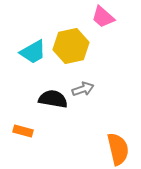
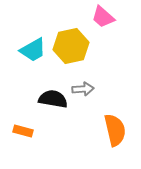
cyan trapezoid: moved 2 px up
gray arrow: rotated 15 degrees clockwise
orange semicircle: moved 3 px left, 19 px up
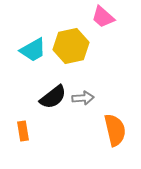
gray arrow: moved 9 px down
black semicircle: moved 2 px up; rotated 132 degrees clockwise
orange rectangle: rotated 66 degrees clockwise
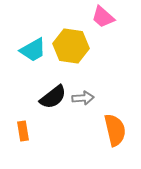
yellow hexagon: rotated 20 degrees clockwise
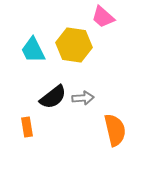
yellow hexagon: moved 3 px right, 1 px up
cyan trapezoid: rotated 92 degrees clockwise
orange rectangle: moved 4 px right, 4 px up
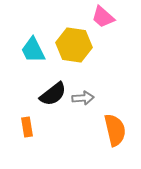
black semicircle: moved 3 px up
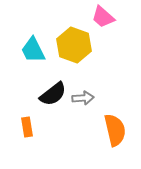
yellow hexagon: rotated 12 degrees clockwise
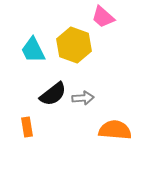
orange semicircle: rotated 72 degrees counterclockwise
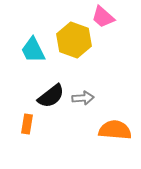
yellow hexagon: moved 5 px up
black semicircle: moved 2 px left, 2 px down
orange rectangle: moved 3 px up; rotated 18 degrees clockwise
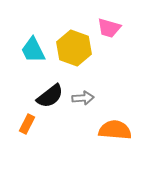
pink trapezoid: moved 6 px right, 11 px down; rotated 25 degrees counterclockwise
yellow hexagon: moved 8 px down
black semicircle: moved 1 px left
orange rectangle: rotated 18 degrees clockwise
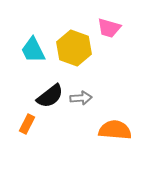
gray arrow: moved 2 px left
